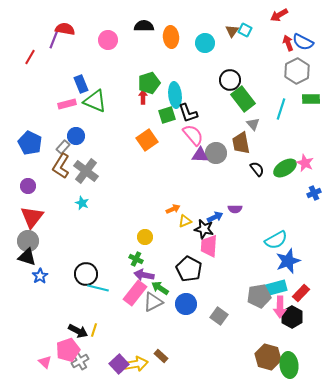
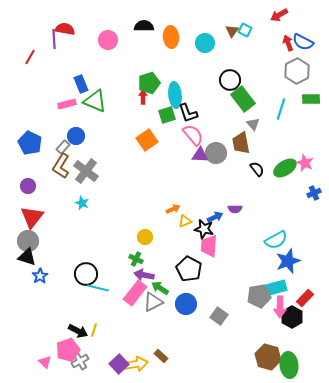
purple line at (54, 39): rotated 24 degrees counterclockwise
red rectangle at (301, 293): moved 4 px right, 5 px down
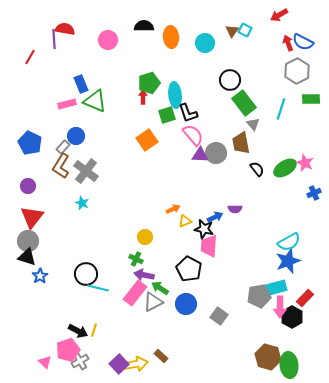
green rectangle at (243, 99): moved 1 px right, 4 px down
cyan semicircle at (276, 240): moved 13 px right, 2 px down
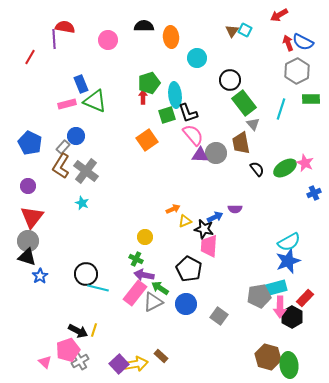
red semicircle at (65, 29): moved 2 px up
cyan circle at (205, 43): moved 8 px left, 15 px down
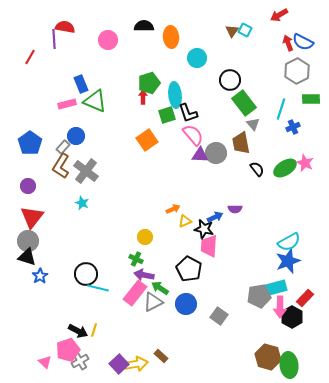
blue pentagon at (30, 143): rotated 10 degrees clockwise
blue cross at (314, 193): moved 21 px left, 66 px up
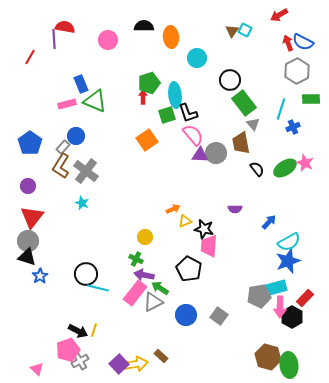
blue arrow at (215, 217): moved 54 px right, 5 px down; rotated 21 degrees counterclockwise
blue circle at (186, 304): moved 11 px down
pink triangle at (45, 362): moved 8 px left, 7 px down
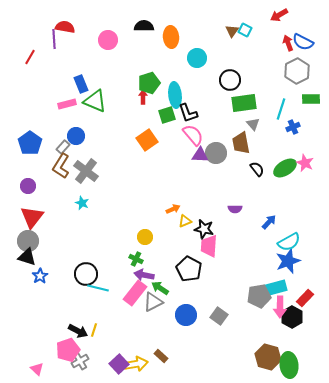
green rectangle at (244, 103): rotated 60 degrees counterclockwise
